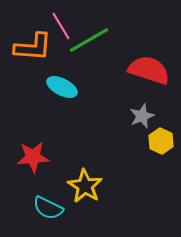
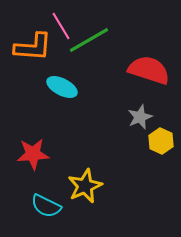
gray star: moved 2 px left, 1 px down
red star: moved 3 px up
yellow star: rotated 16 degrees clockwise
cyan semicircle: moved 2 px left, 2 px up
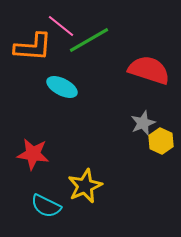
pink line: rotated 20 degrees counterclockwise
gray star: moved 3 px right, 6 px down
red star: rotated 12 degrees clockwise
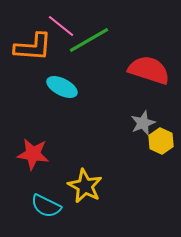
yellow star: rotated 20 degrees counterclockwise
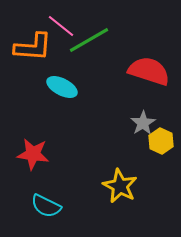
red semicircle: moved 1 px down
gray star: rotated 10 degrees counterclockwise
yellow star: moved 35 px right
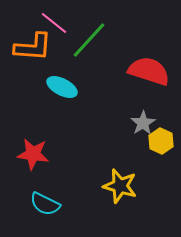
pink line: moved 7 px left, 3 px up
green line: rotated 18 degrees counterclockwise
yellow star: rotated 12 degrees counterclockwise
cyan semicircle: moved 1 px left, 2 px up
